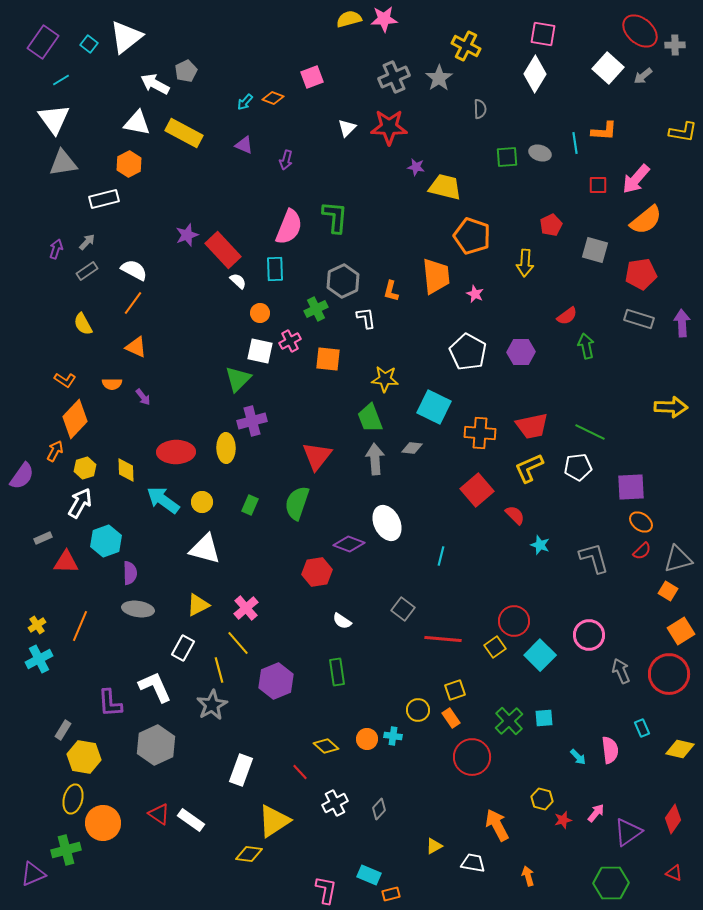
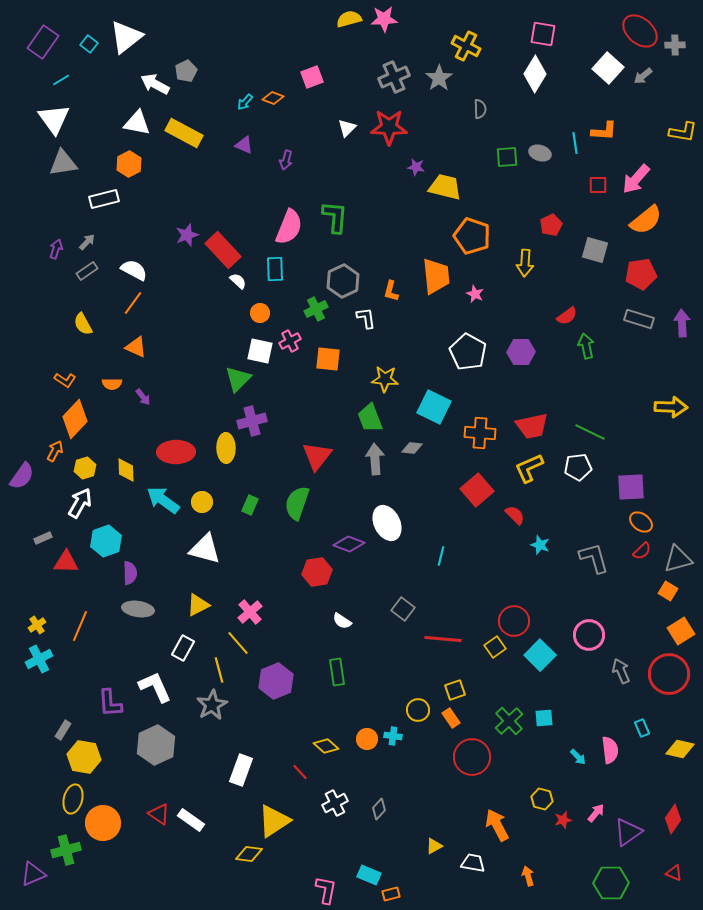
pink cross at (246, 608): moved 4 px right, 4 px down
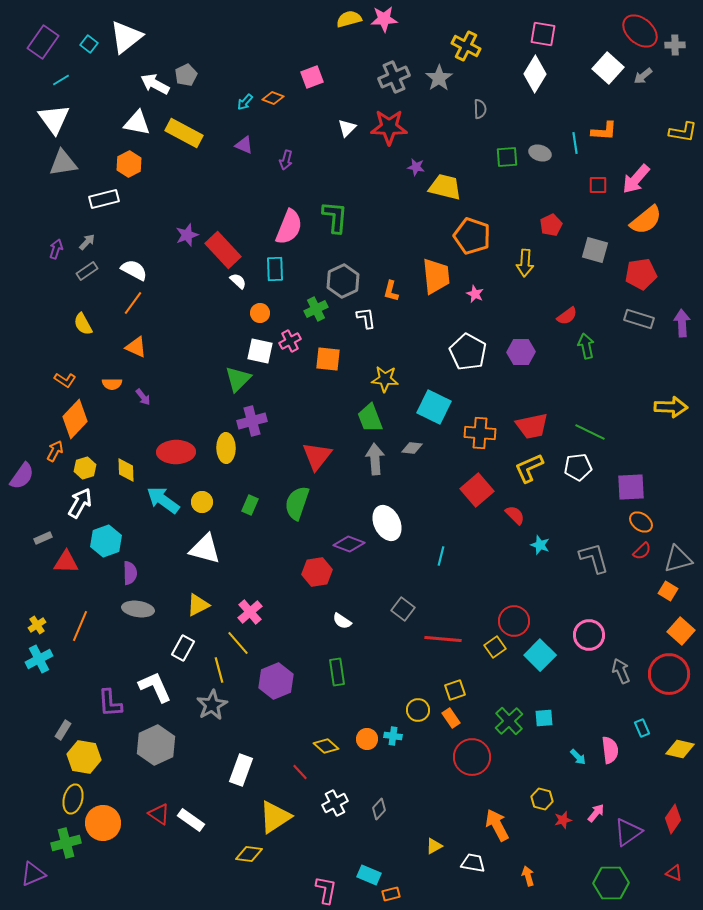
gray pentagon at (186, 71): moved 4 px down
orange square at (681, 631): rotated 16 degrees counterclockwise
yellow triangle at (274, 821): moved 1 px right, 4 px up
green cross at (66, 850): moved 7 px up
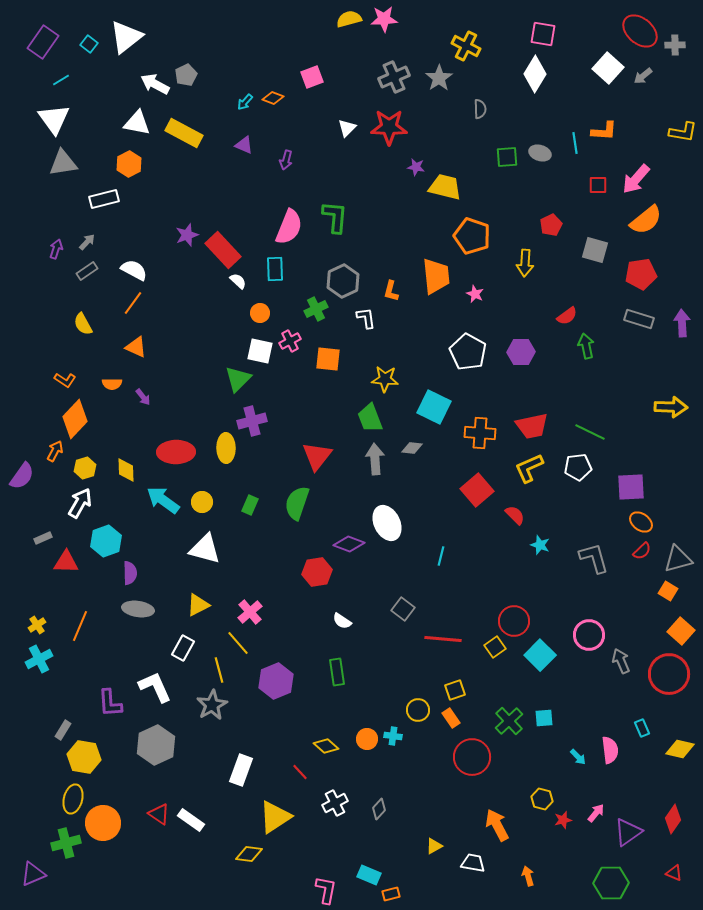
gray arrow at (621, 671): moved 10 px up
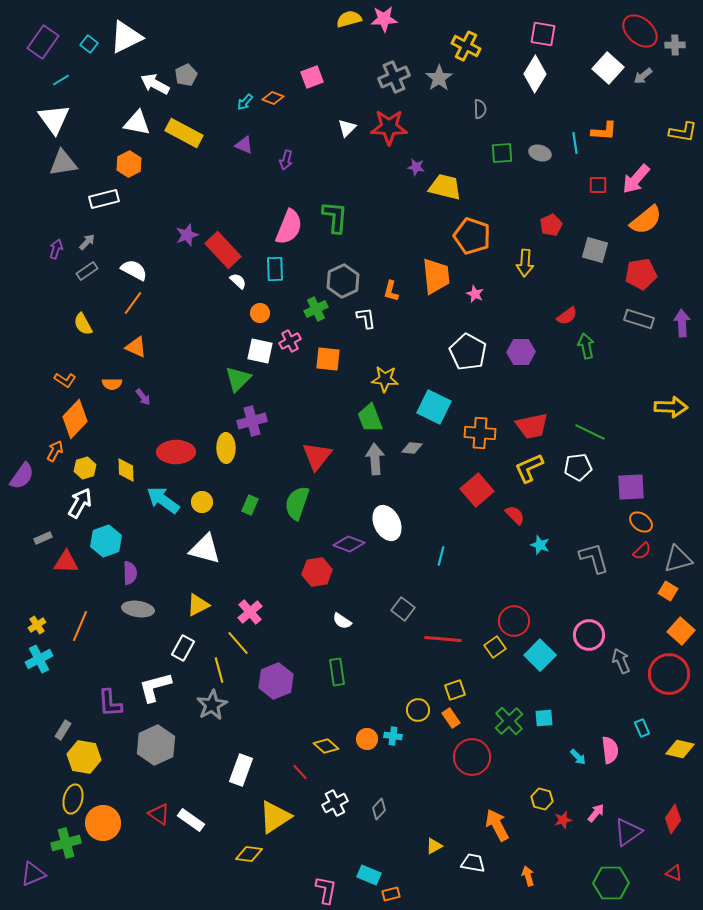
white triangle at (126, 37): rotated 12 degrees clockwise
green square at (507, 157): moved 5 px left, 4 px up
white L-shape at (155, 687): rotated 81 degrees counterclockwise
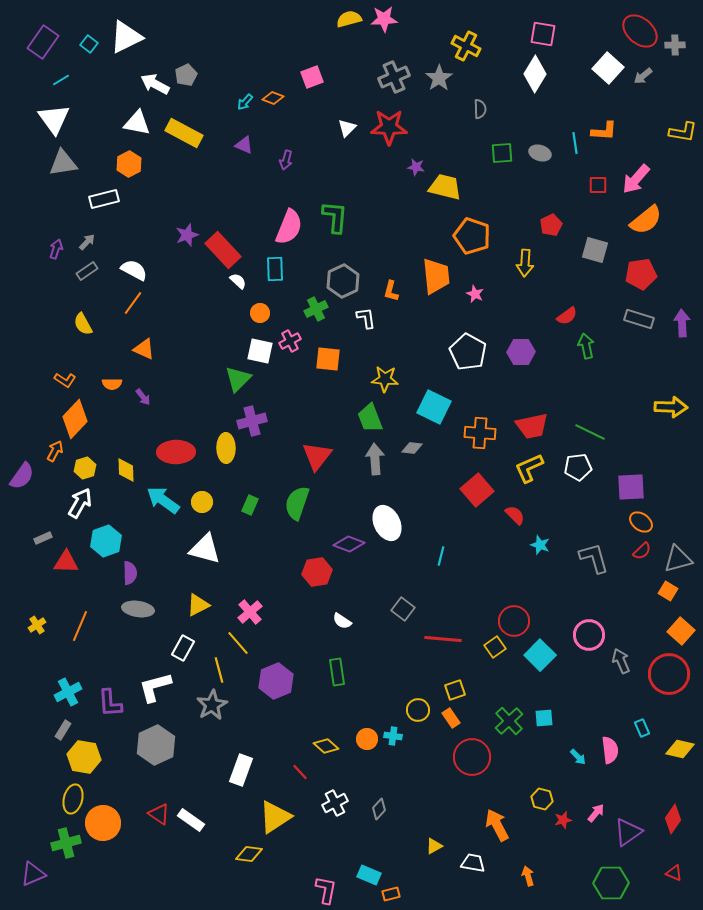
orange triangle at (136, 347): moved 8 px right, 2 px down
cyan cross at (39, 659): moved 29 px right, 33 px down
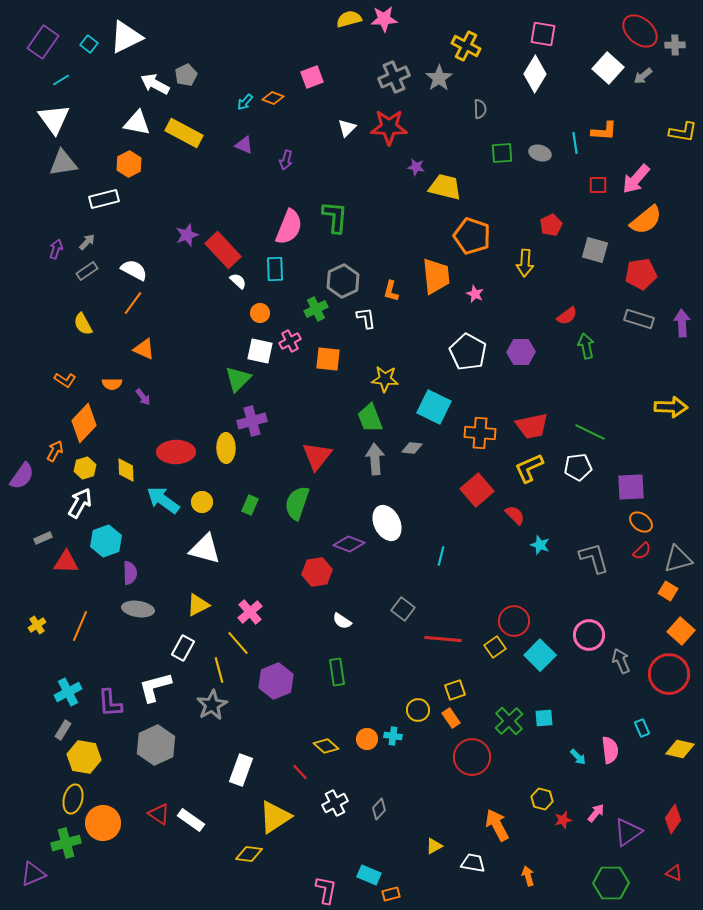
orange diamond at (75, 419): moved 9 px right, 4 px down
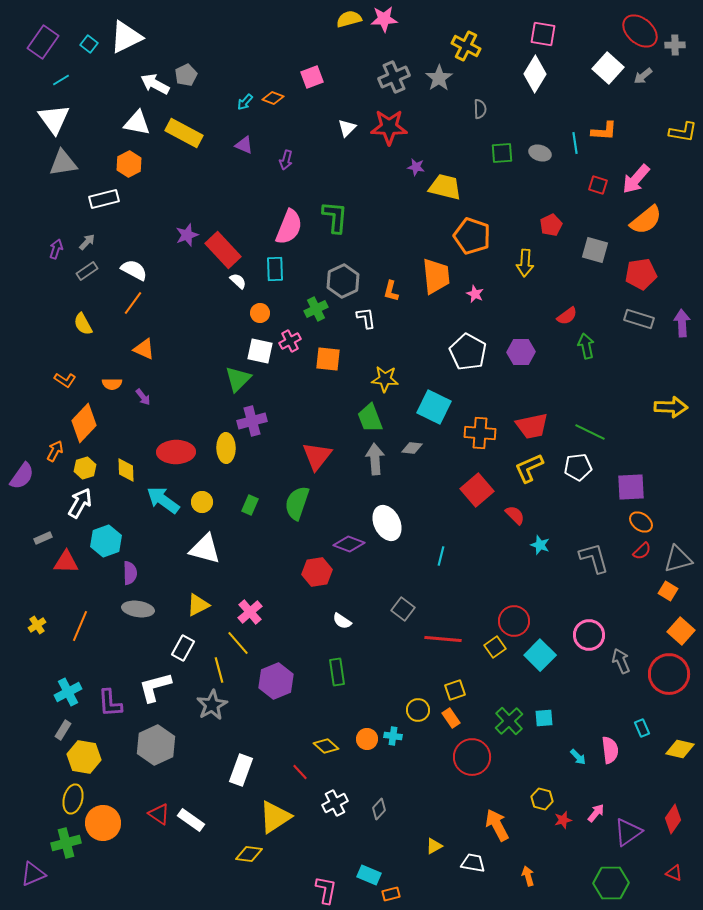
red square at (598, 185): rotated 18 degrees clockwise
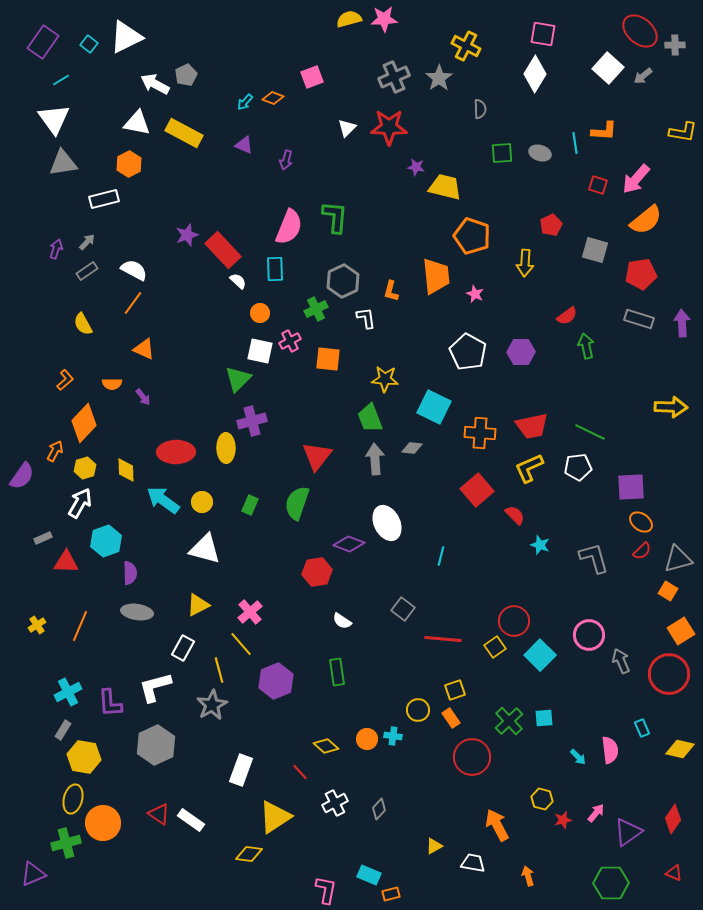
orange L-shape at (65, 380): rotated 75 degrees counterclockwise
gray ellipse at (138, 609): moved 1 px left, 3 px down
orange square at (681, 631): rotated 16 degrees clockwise
yellow line at (238, 643): moved 3 px right, 1 px down
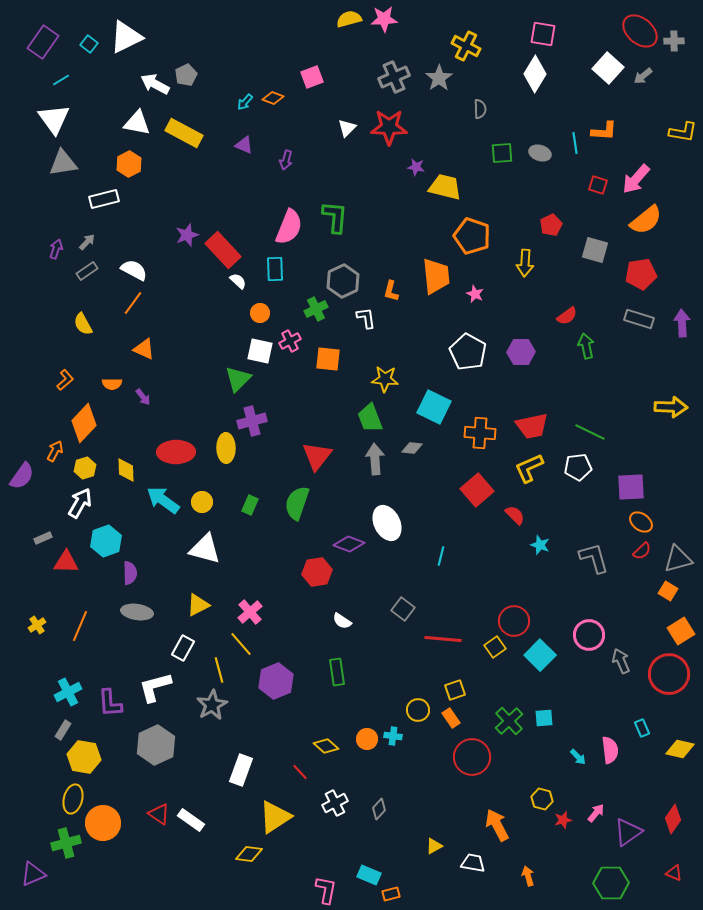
gray cross at (675, 45): moved 1 px left, 4 px up
